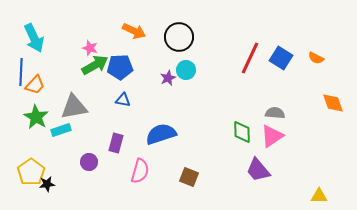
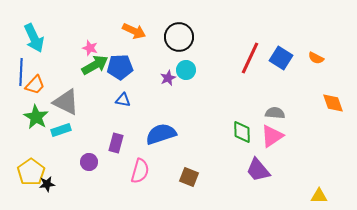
gray triangle: moved 8 px left, 5 px up; rotated 36 degrees clockwise
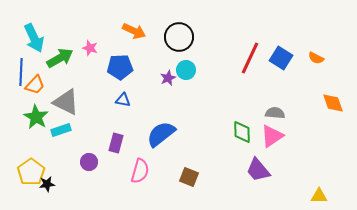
green arrow: moved 35 px left, 7 px up
blue semicircle: rotated 20 degrees counterclockwise
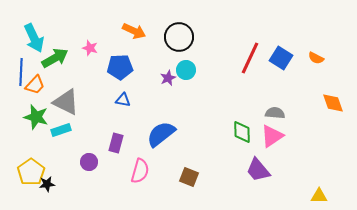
green arrow: moved 5 px left
green star: rotated 15 degrees counterclockwise
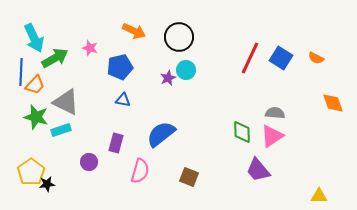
blue pentagon: rotated 10 degrees counterclockwise
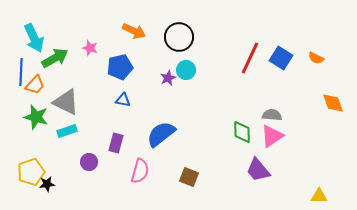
gray semicircle: moved 3 px left, 2 px down
cyan rectangle: moved 6 px right, 1 px down
yellow pentagon: rotated 16 degrees clockwise
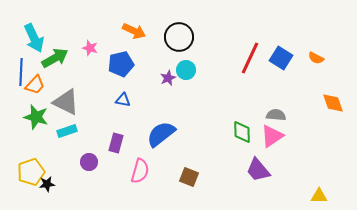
blue pentagon: moved 1 px right, 3 px up
gray semicircle: moved 4 px right
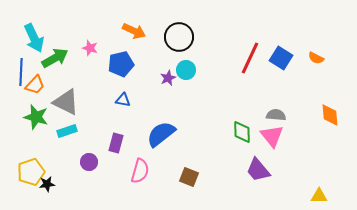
orange diamond: moved 3 px left, 12 px down; rotated 15 degrees clockwise
pink triangle: rotated 35 degrees counterclockwise
